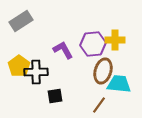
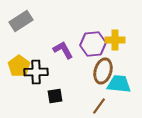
brown line: moved 1 px down
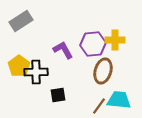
cyan trapezoid: moved 16 px down
black square: moved 3 px right, 1 px up
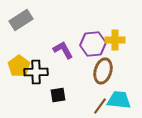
gray rectangle: moved 1 px up
brown line: moved 1 px right
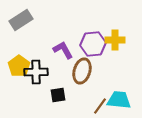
brown ellipse: moved 21 px left
